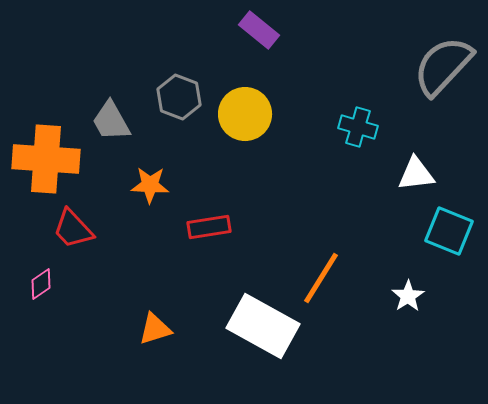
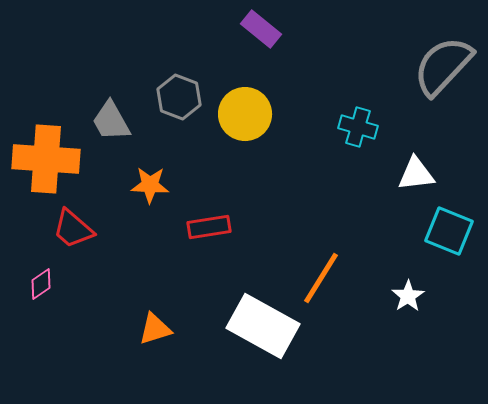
purple rectangle: moved 2 px right, 1 px up
red trapezoid: rotated 6 degrees counterclockwise
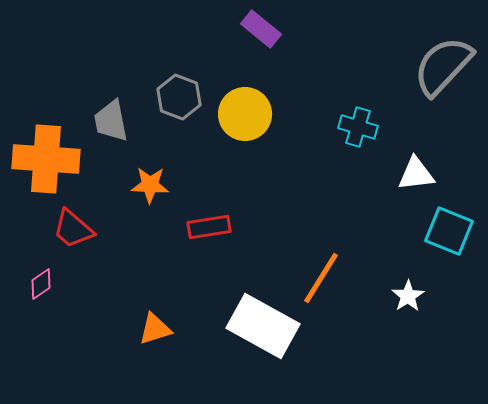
gray trapezoid: rotated 18 degrees clockwise
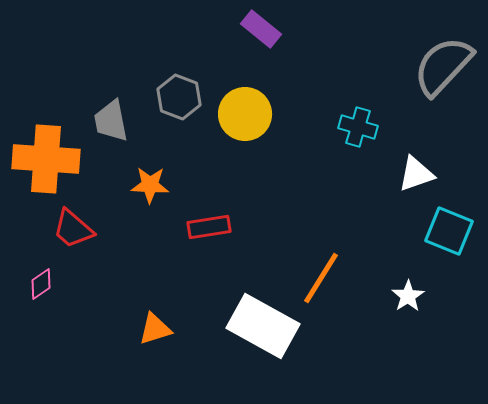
white triangle: rotated 12 degrees counterclockwise
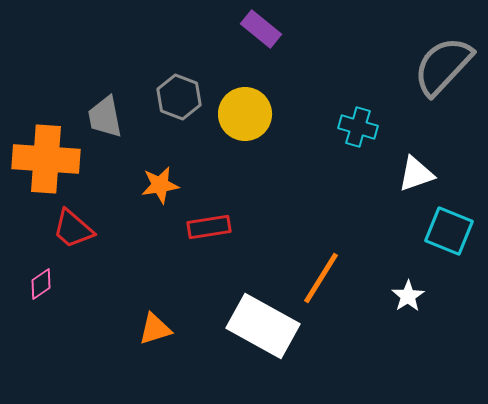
gray trapezoid: moved 6 px left, 4 px up
orange star: moved 10 px right; rotated 12 degrees counterclockwise
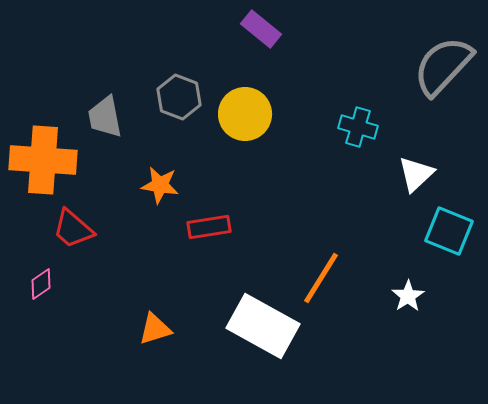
orange cross: moved 3 px left, 1 px down
white triangle: rotated 24 degrees counterclockwise
orange star: rotated 18 degrees clockwise
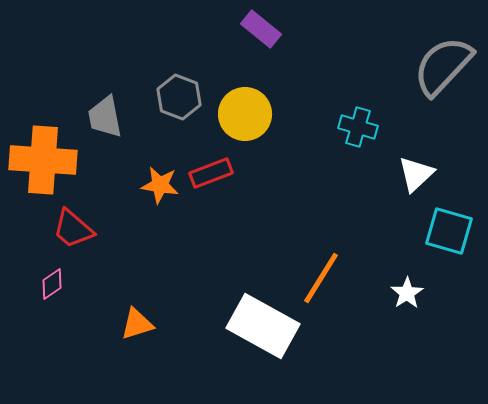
red rectangle: moved 2 px right, 54 px up; rotated 12 degrees counterclockwise
cyan square: rotated 6 degrees counterclockwise
pink diamond: moved 11 px right
white star: moved 1 px left, 3 px up
orange triangle: moved 18 px left, 5 px up
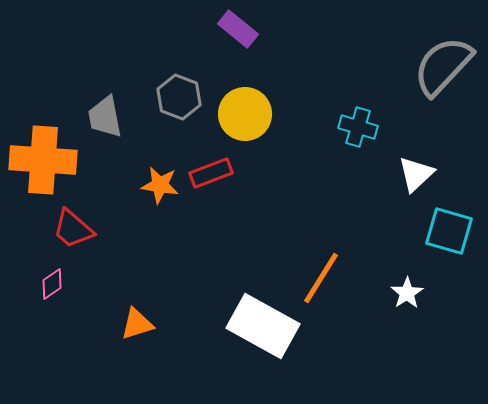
purple rectangle: moved 23 px left
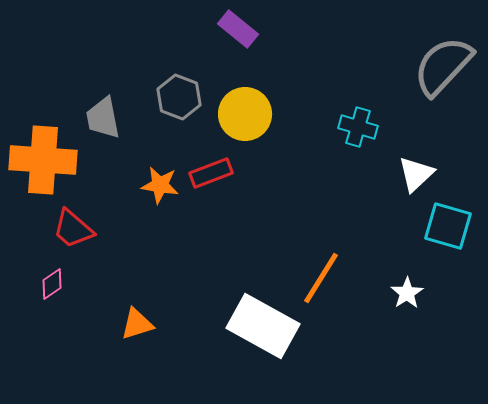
gray trapezoid: moved 2 px left, 1 px down
cyan square: moved 1 px left, 5 px up
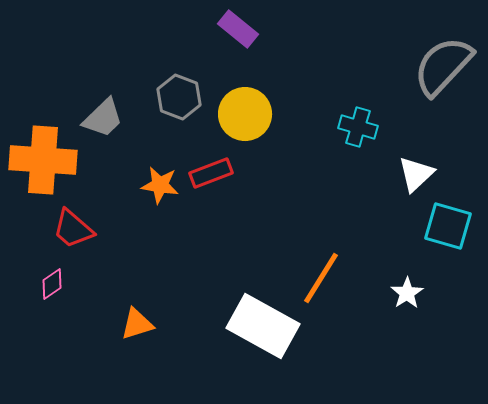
gray trapezoid: rotated 123 degrees counterclockwise
